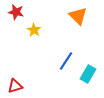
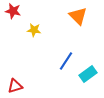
red star: moved 3 px left, 1 px up
yellow star: rotated 24 degrees counterclockwise
cyan rectangle: rotated 24 degrees clockwise
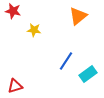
orange triangle: rotated 36 degrees clockwise
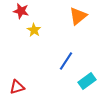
red star: moved 8 px right
yellow star: rotated 24 degrees clockwise
cyan rectangle: moved 1 px left, 7 px down
red triangle: moved 2 px right, 1 px down
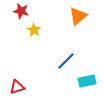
blue line: rotated 12 degrees clockwise
cyan rectangle: rotated 24 degrees clockwise
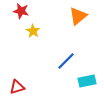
yellow star: moved 1 px left, 1 px down
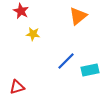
red star: rotated 14 degrees clockwise
yellow star: moved 3 px down; rotated 24 degrees counterclockwise
cyan rectangle: moved 3 px right, 11 px up
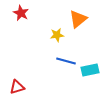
red star: moved 2 px down
orange triangle: moved 3 px down
yellow star: moved 24 px right, 1 px down; rotated 16 degrees counterclockwise
blue line: rotated 60 degrees clockwise
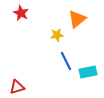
orange triangle: moved 1 px left
blue line: rotated 48 degrees clockwise
cyan rectangle: moved 2 px left, 2 px down
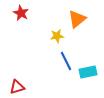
yellow star: moved 1 px down
